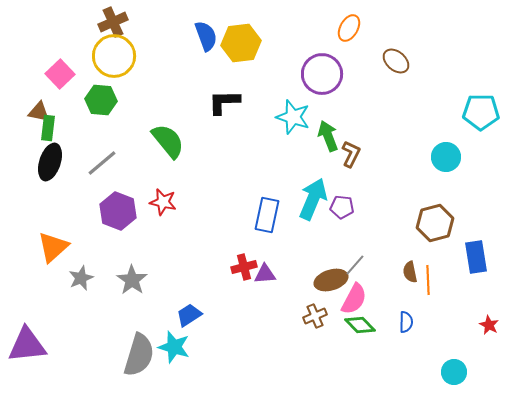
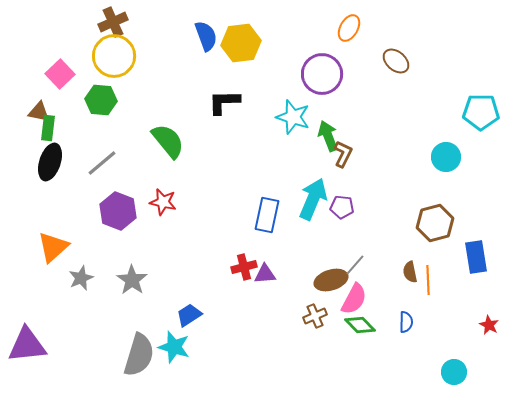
brown L-shape at (351, 154): moved 8 px left
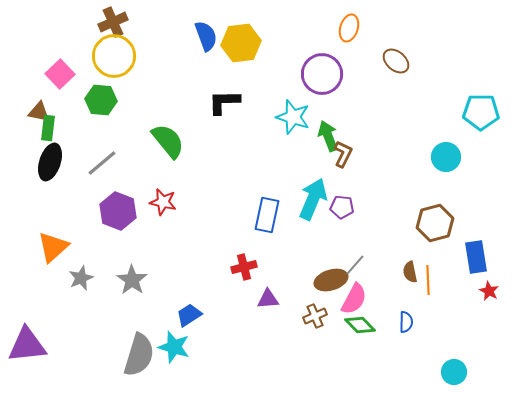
orange ellipse at (349, 28): rotated 12 degrees counterclockwise
purple triangle at (265, 274): moved 3 px right, 25 px down
red star at (489, 325): moved 34 px up
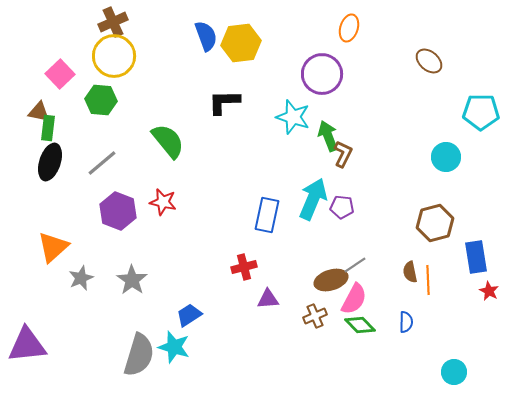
brown ellipse at (396, 61): moved 33 px right
gray line at (355, 265): rotated 15 degrees clockwise
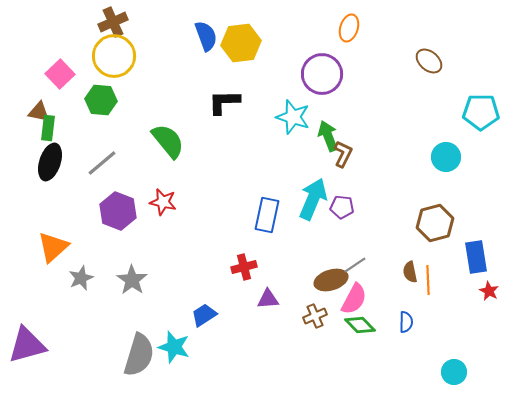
blue trapezoid at (189, 315): moved 15 px right
purple triangle at (27, 345): rotated 9 degrees counterclockwise
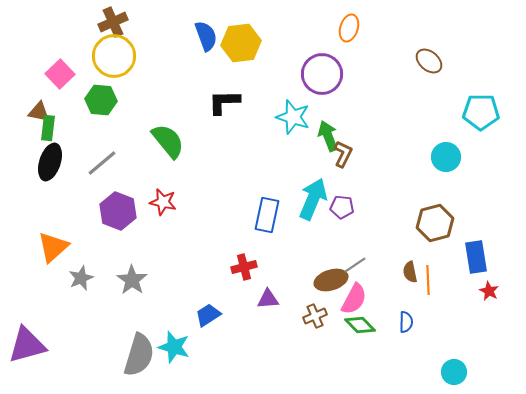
blue trapezoid at (204, 315): moved 4 px right
